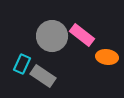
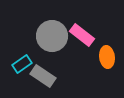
orange ellipse: rotated 75 degrees clockwise
cyan rectangle: rotated 30 degrees clockwise
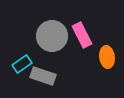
pink rectangle: rotated 25 degrees clockwise
gray rectangle: rotated 15 degrees counterclockwise
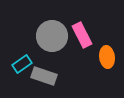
gray rectangle: moved 1 px right
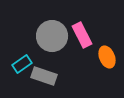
orange ellipse: rotated 15 degrees counterclockwise
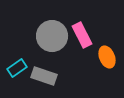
cyan rectangle: moved 5 px left, 4 px down
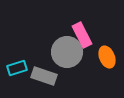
gray circle: moved 15 px right, 16 px down
cyan rectangle: rotated 18 degrees clockwise
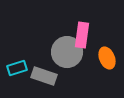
pink rectangle: rotated 35 degrees clockwise
orange ellipse: moved 1 px down
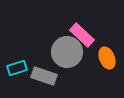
pink rectangle: rotated 55 degrees counterclockwise
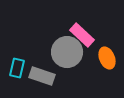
cyan rectangle: rotated 60 degrees counterclockwise
gray rectangle: moved 2 px left
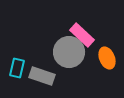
gray circle: moved 2 px right
